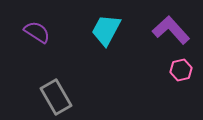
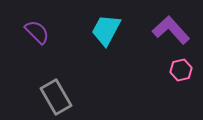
purple semicircle: rotated 12 degrees clockwise
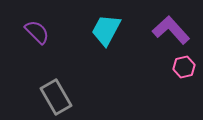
pink hexagon: moved 3 px right, 3 px up
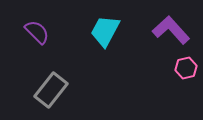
cyan trapezoid: moved 1 px left, 1 px down
pink hexagon: moved 2 px right, 1 px down
gray rectangle: moved 5 px left, 7 px up; rotated 68 degrees clockwise
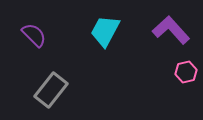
purple semicircle: moved 3 px left, 3 px down
pink hexagon: moved 4 px down
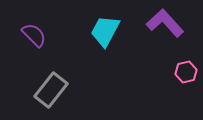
purple L-shape: moved 6 px left, 7 px up
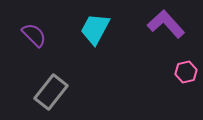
purple L-shape: moved 1 px right, 1 px down
cyan trapezoid: moved 10 px left, 2 px up
gray rectangle: moved 2 px down
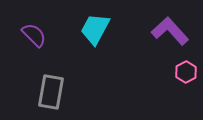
purple L-shape: moved 4 px right, 7 px down
pink hexagon: rotated 15 degrees counterclockwise
gray rectangle: rotated 28 degrees counterclockwise
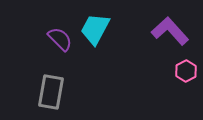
purple semicircle: moved 26 px right, 4 px down
pink hexagon: moved 1 px up
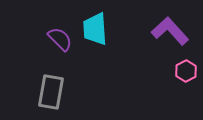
cyan trapezoid: rotated 32 degrees counterclockwise
